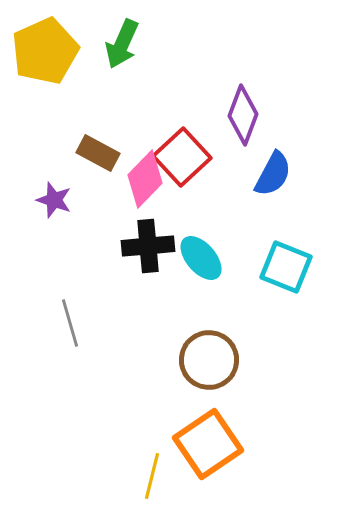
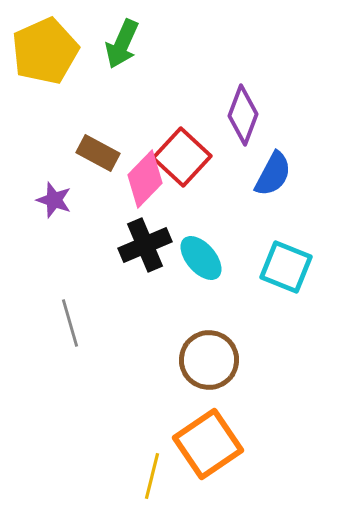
red square: rotated 4 degrees counterclockwise
black cross: moved 3 px left, 1 px up; rotated 18 degrees counterclockwise
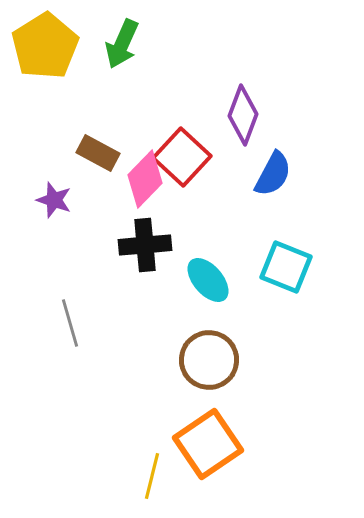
yellow pentagon: moved 5 px up; rotated 8 degrees counterclockwise
black cross: rotated 18 degrees clockwise
cyan ellipse: moved 7 px right, 22 px down
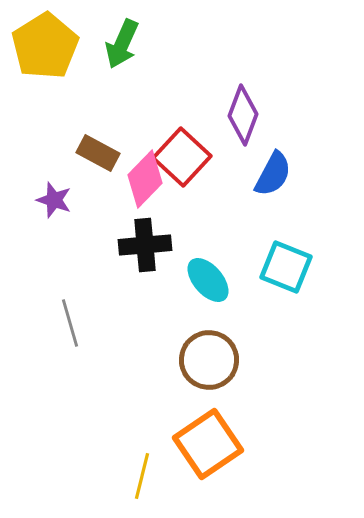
yellow line: moved 10 px left
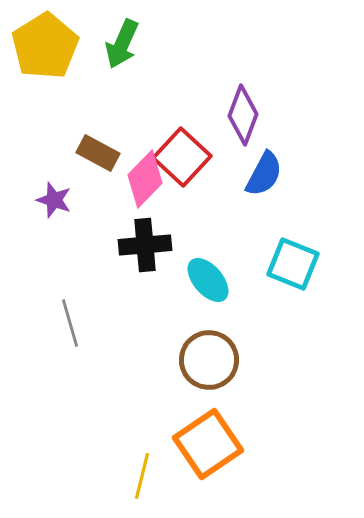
blue semicircle: moved 9 px left
cyan square: moved 7 px right, 3 px up
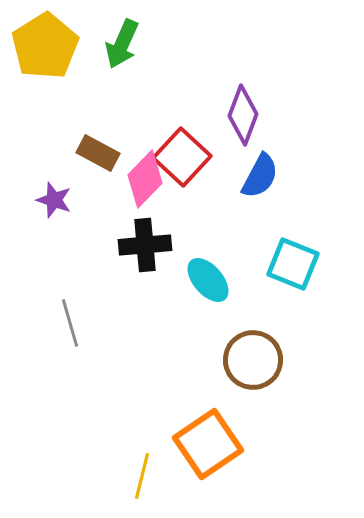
blue semicircle: moved 4 px left, 2 px down
brown circle: moved 44 px right
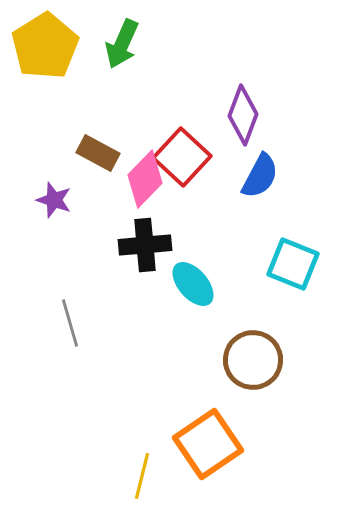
cyan ellipse: moved 15 px left, 4 px down
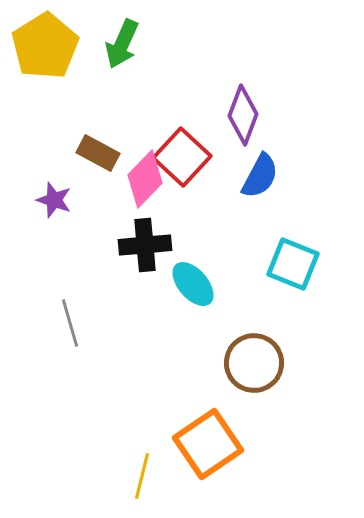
brown circle: moved 1 px right, 3 px down
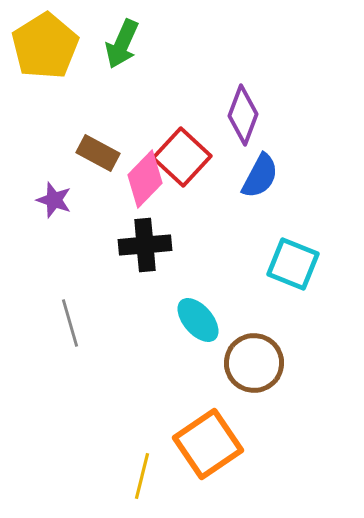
cyan ellipse: moved 5 px right, 36 px down
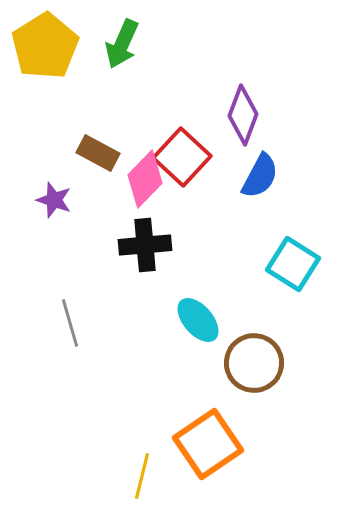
cyan square: rotated 10 degrees clockwise
